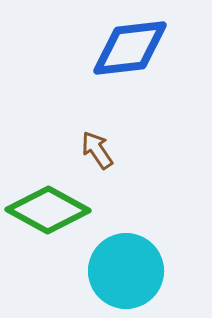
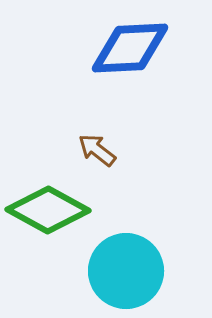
blue diamond: rotated 4 degrees clockwise
brown arrow: rotated 18 degrees counterclockwise
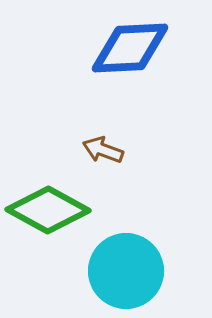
brown arrow: moved 6 px right; rotated 18 degrees counterclockwise
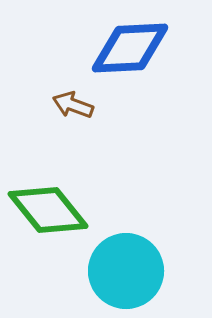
brown arrow: moved 30 px left, 45 px up
green diamond: rotated 22 degrees clockwise
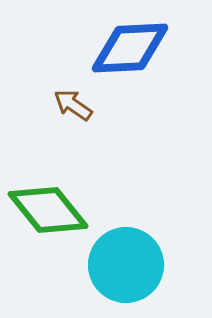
brown arrow: rotated 15 degrees clockwise
cyan circle: moved 6 px up
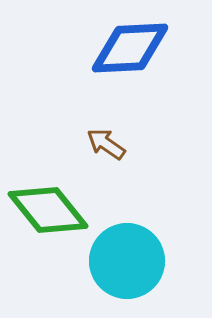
brown arrow: moved 33 px right, 39 px down
cyan circle: moved 1 px right, 4 px up
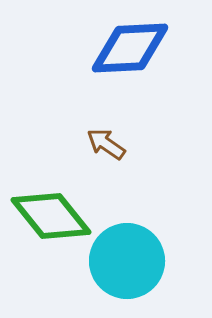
green diamond: moved 3 px right, 6 px down
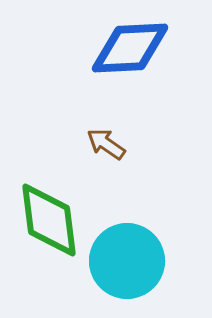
green diamond: moved 2 px left, 4 px down; rotated 32 degrees clockwise
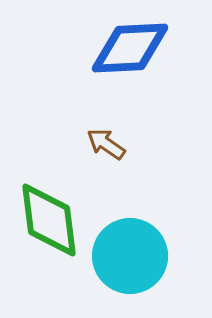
cyan circle: moved 3 px right, 5 px up
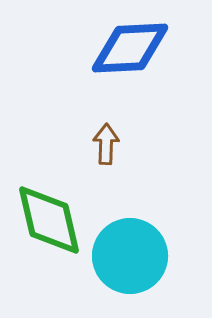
brown arrow: rotated 57 degrees clockwise
green diamond: rotated 6 degrees counterclockwise
